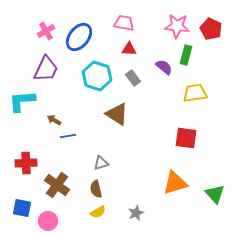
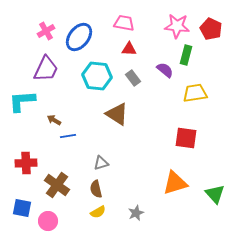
purple semicircle: moved 1 px right, 3 px down
cyan hexagon: rotated 12 degrees counterclockwise
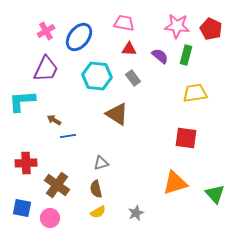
purple semicircle: moved 5 px left, 14 px up
pink circle: moved 2 px right, 3 px up
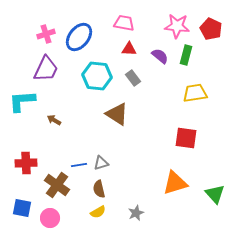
pink cross: moved 3 px down; rotated 12 degrees clockwise
blue line: moved 11 px right, 29 px down
brown semicircle: moved 3 px right
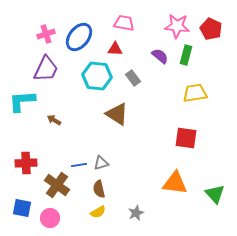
red triangle: moved 14 px left
orange triangle: rotated 24 degrees clockwise
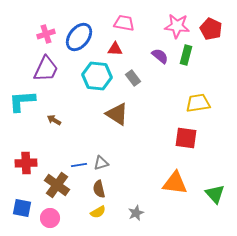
yellow trapezoid: moved 3 px right, 10 px down
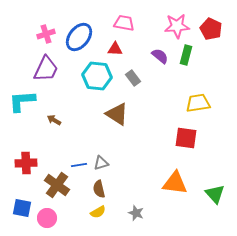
pink star: rotated 10 degrees counterclockwise
gray star: rotated 28 degrees counterclockwise
pink circle: moved 3 px left
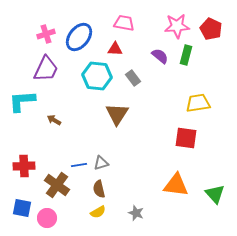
brown triangle: rotated 30 degrees clockwise
red cross: moved 2 px left, 3 px down
orange triangle: moved 1 px right, 2 px down
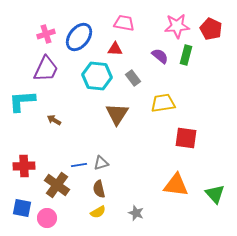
yellow trapezoid: moved 35 px left
